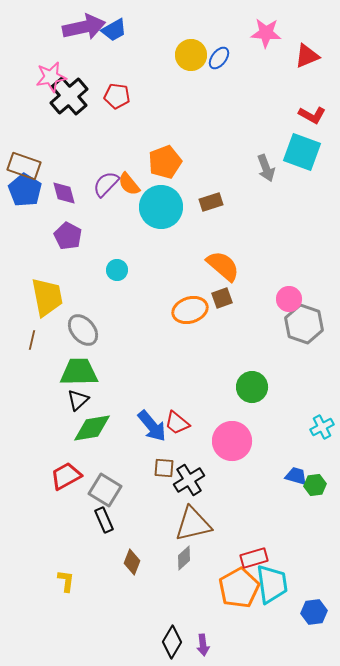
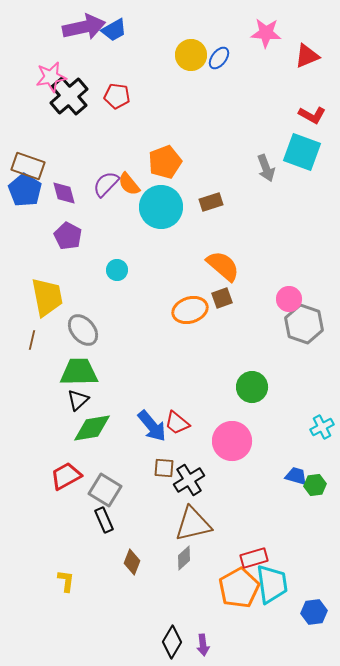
brown rectangle at (24, 166): moved 4 px right
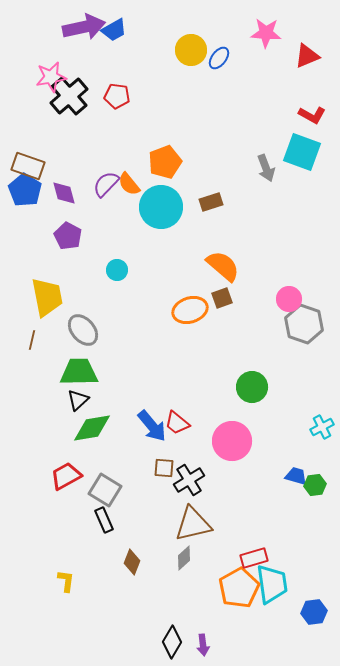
yellow circle at (191, 55): moved 5 px up
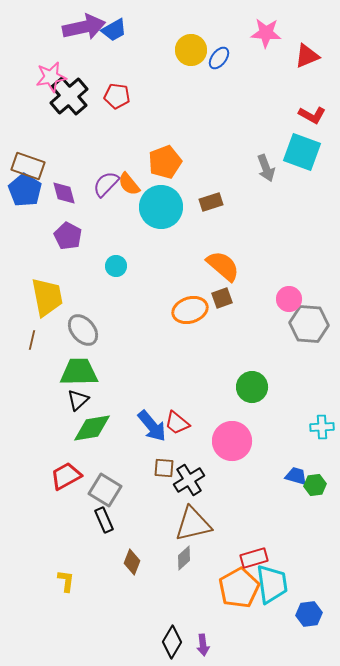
cyan circle at (117, 270): moved 1 px left, 4 px up
gray hexagon at (304, 324): moved 5 px right; rotated 15 degrees counterclockwise
cyan cross at (322, 427): rotated 25 degrees clockwise
blue hexagon at (314, 612): moved 5 px left, 2 px down
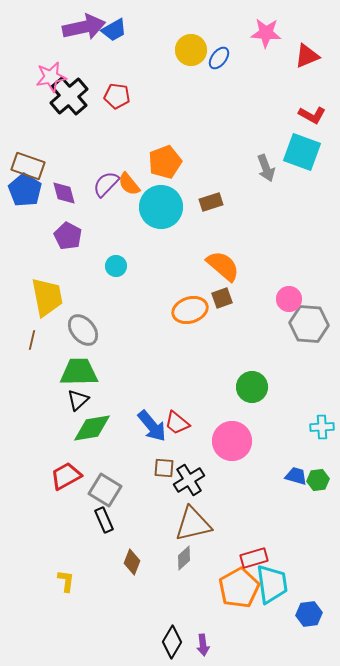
green hexagon at (315, 485): moved 3 px right, 5 px up
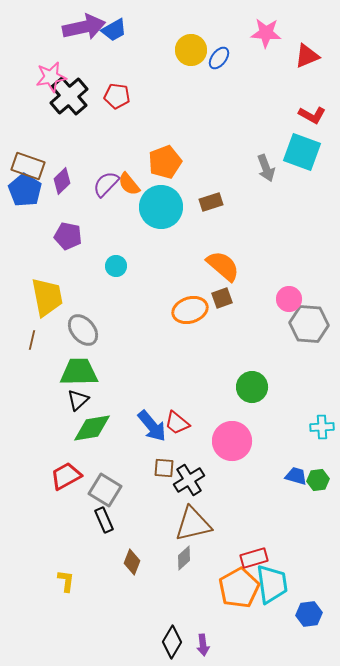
purple diamond at (64, 193): moved 2 px left, 12 px up; rotated 60 degrees clockwise
purple pentagon at (68, 236): rotated 16 degrees counterclockwise
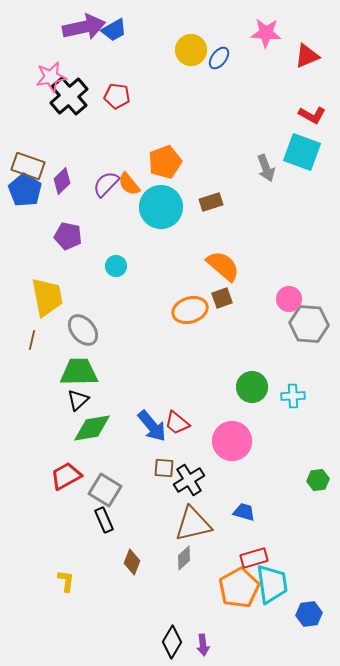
cyan cross at (322, 427): moved 29 px left, 31 px up
blue trapezoid at (296, 476): moved 52 px left, 36 px down
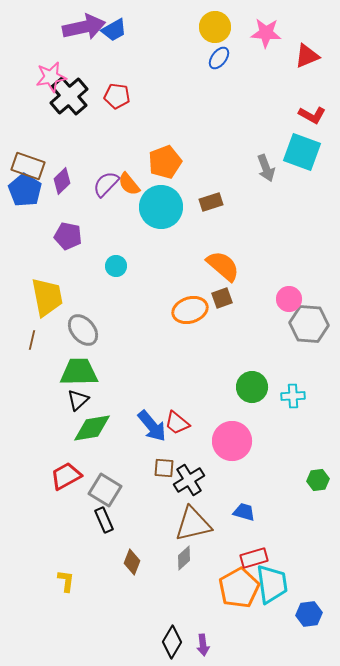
yellow circle at (191, 50): moved 24 px right, 23 px up
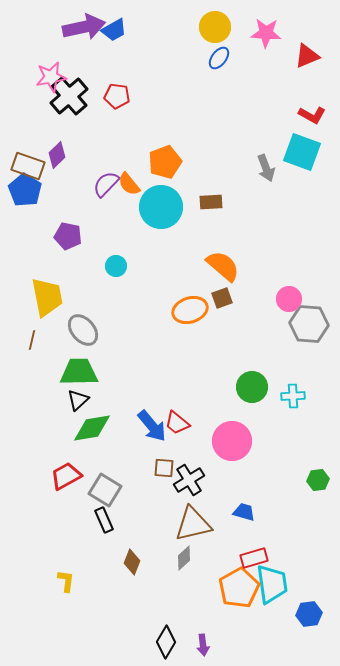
purple diamond at (62, 181): moved 5 px left, 26 px up
brown rectangle at (211, 202): rotated 15 degrees clockwise
black diamond at (172, 642): moved 6 px left
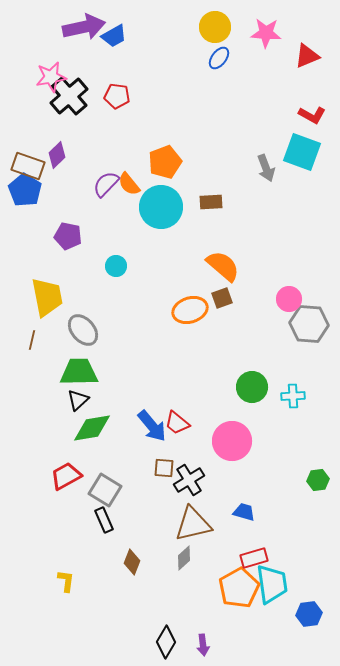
blue trapezoid at (114, 30): moved 6 px down
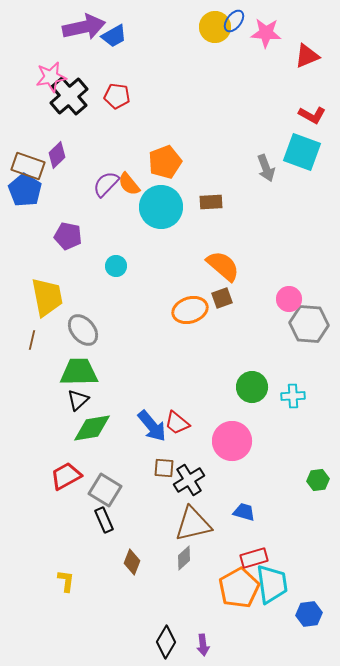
blue ellipse at (219, 58): moved 15 px right, 37 px up
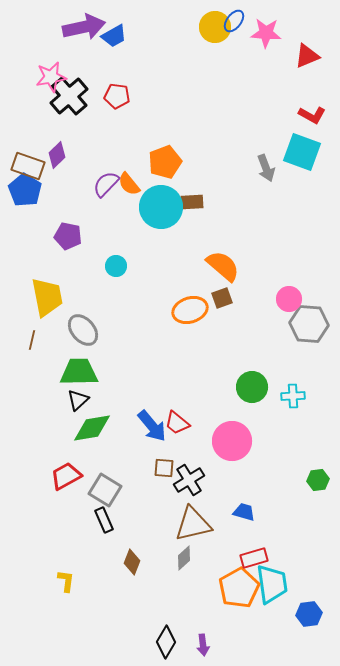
brown rectangle at (211, 202): moved 19 px left
